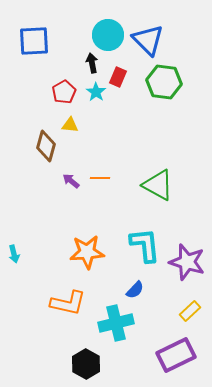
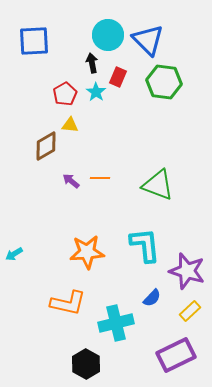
red pentagon: moved 1 px right, 2 px down
brown diamond: rotated 44 degrees clockwise
green triangle: rotated 8 degrees counterclockwise
cyan arrow: rotated 72 degrees clockwise
purple star: moved 9 px down
blue semicircle: moved 17 px right, 8 px down
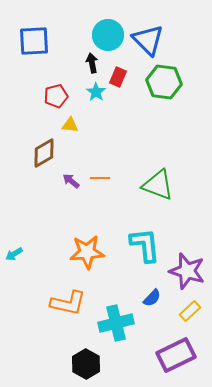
red pentagon: moved 9 px left, 2 px down; rotated 15 degrees clockwise
brown diamond: moved 2 px left, 7 px down
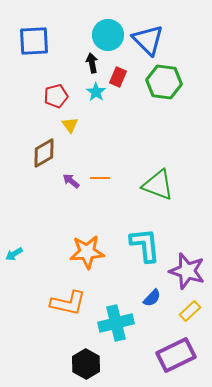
yellow triangle: rotated 48 degrees clockwise
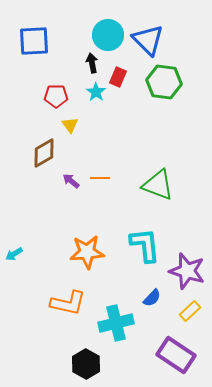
red pentagon: rotated 15 degrees clockwise
purple rectangle: rotated 60 degrees clockwise
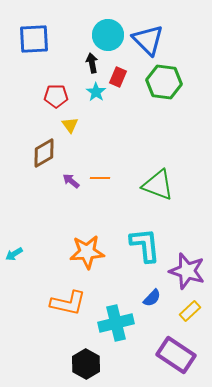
blue square: moved 2 px up
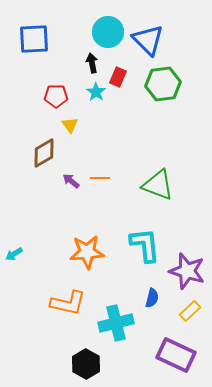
cyan circle: moved 3 px up
green hexagon: moved 1 px left, 2 px down; rotated 16 degrees counterclockwise
blue semicircle: rotated 30 degrees counterclockwise
purple rectangle: rotated 9 degrees counterclockwise
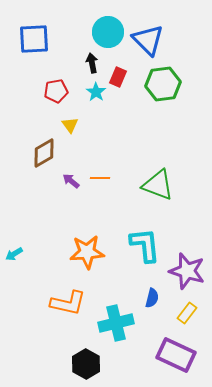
red pentagon: moved 5 px up; rotated 10 degrees counterclockwise
yellow rectangle: moved 3 px left, 2 px down; rotated 10 degrees counterclockwise
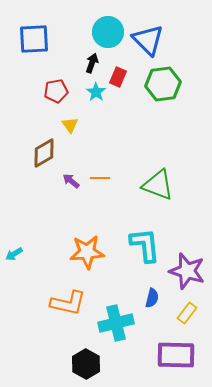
black arrow: rotated 30 degrees clockwise
purple rectangle: rotated 24 degrees counterclockwise
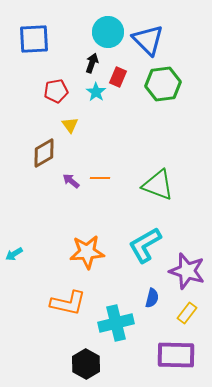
cyan L-shape: rotated 114 degrees counterclockwise
